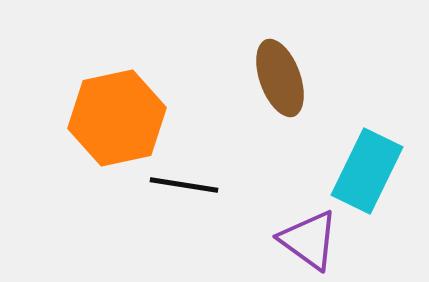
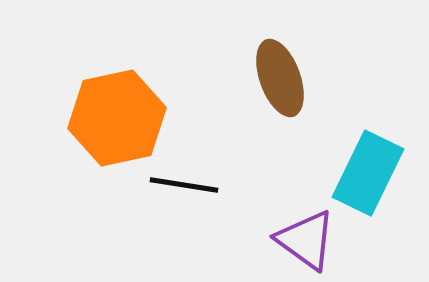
cyan rectangle: moved 1 px right, 2 px down
purple triangle: moved 3 px left
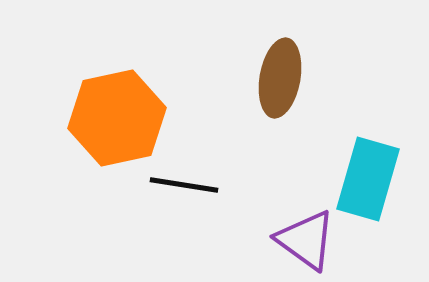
brown ellipse: rotated 30 degrees clockwise
cyan rectangle: moved 6 px down; rotated 10 degrees counterclockwise
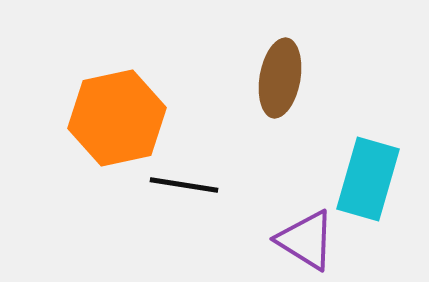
purple triangle: rotated 4 degrees counterclockwise
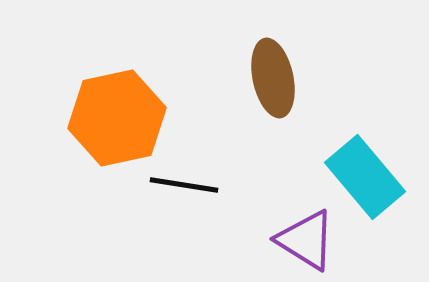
brown ellipse: moved 7 px left; rotated 22 degrees counterclockwise
cyan rectangle: moved 3 px left, 2 px up; rotated 56 degrees counterclockwise
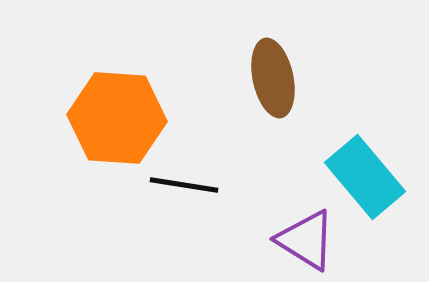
orange hexagon: rotated 16 degrees clockwise
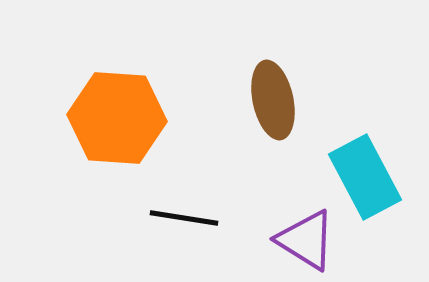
brown ellipse: moved 22 px down
cyan rectangle: rotated 12 degrees clockwise
black line: moved 33 px down
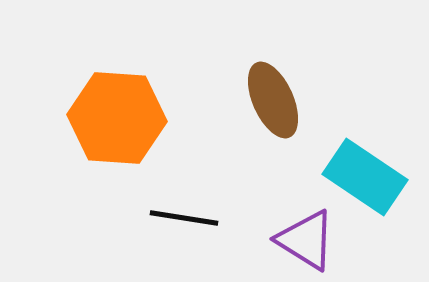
brown ellipse: rotated 12 degrees counterclockwise
cyan rectangle: rotated 28 degrees counterclockwise
